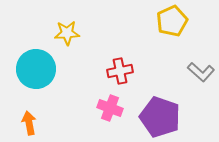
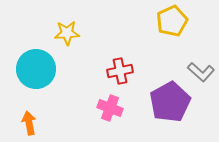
purple pentagon: moved 10 px right, 15 px up; rotated 24 degrees clockwise
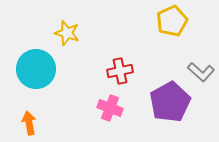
yellow star: rotated 20 degrees clockwise
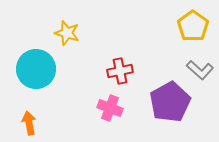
yellow pentagon: moved 21 px right, 5 px down; rotated 12 degrees counterclockwise
gray L-shape: moved 1 px left, 2 px up
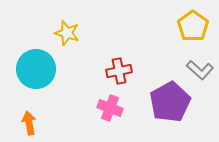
red cross: moved 1 px left
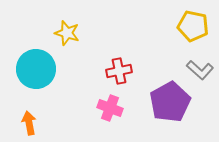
yellow pentagon: rotated 24 degrees counterclockwise
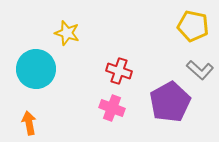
red cross: rotated 30 degrees clockwise
pink cross: moved 2 px right
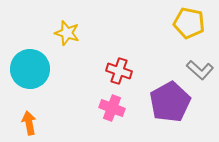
yellow pentagon: moved 4 px left, 3 px up
cyan circle: moved 6 px left
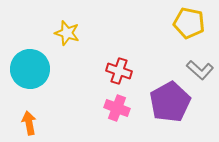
pink cross: moved 5 px right
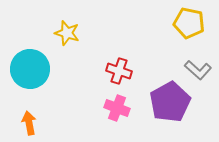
gray L-shape: moved 2 px left
